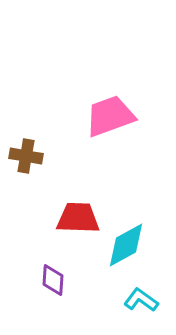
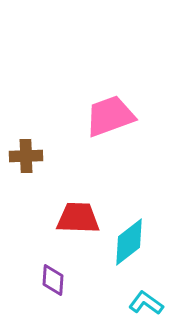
brown cross: rotated 12 degrees counterclockwise
cyan diamond: moved 3 px right, 3 px up; rotated 9 degrees counterclockwise
cyan L-shape: moved 5 px right, 3 px down
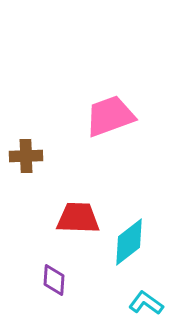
purple diamond: moved 1 px right
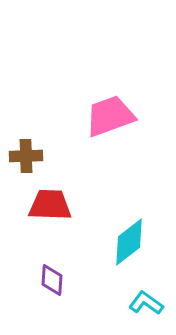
red trapezoid: moved 28 px left, 13 px up
purple diamond: moved 2 px left
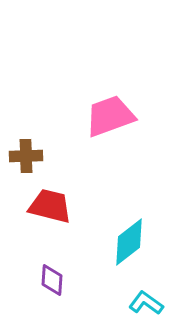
red trapezoid: moved 1 px down; rotated 12 degrees clockwise
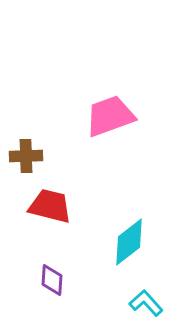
cyan L-shape: rotated 12 degrees clockwise
